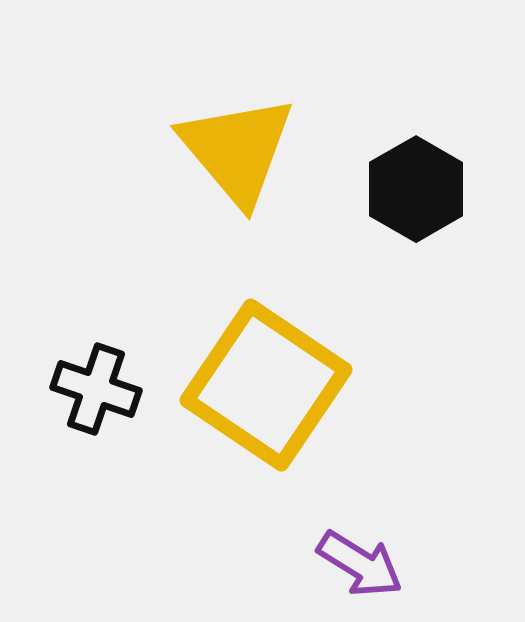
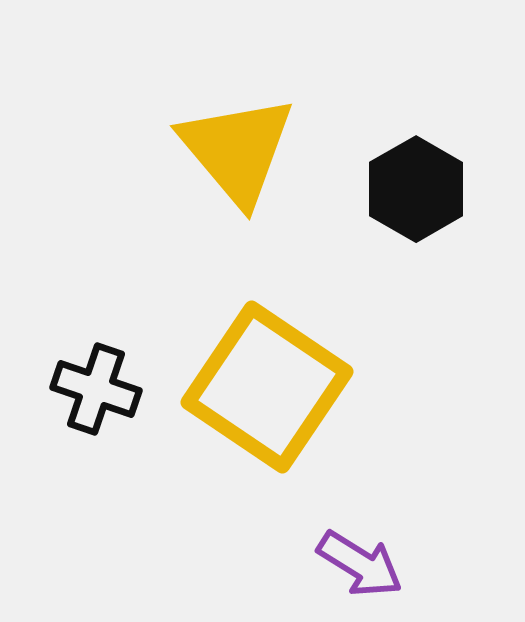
yellow square: moved 1 px right, 2 px down
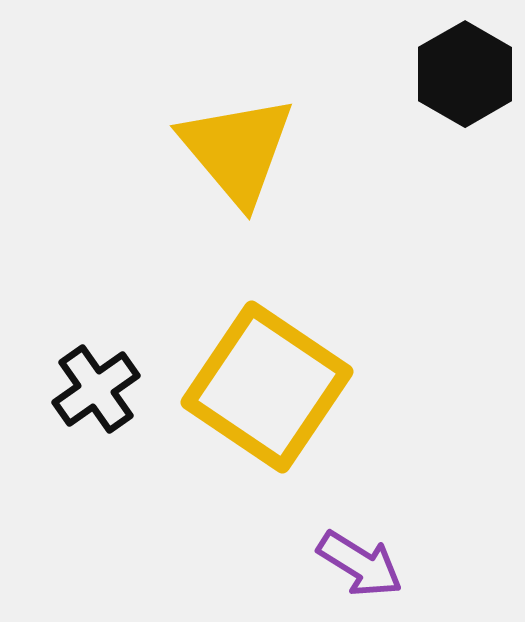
black hexagon: moved 49 px right, 115 px up
black cross: rotated 36 degrees clockwise
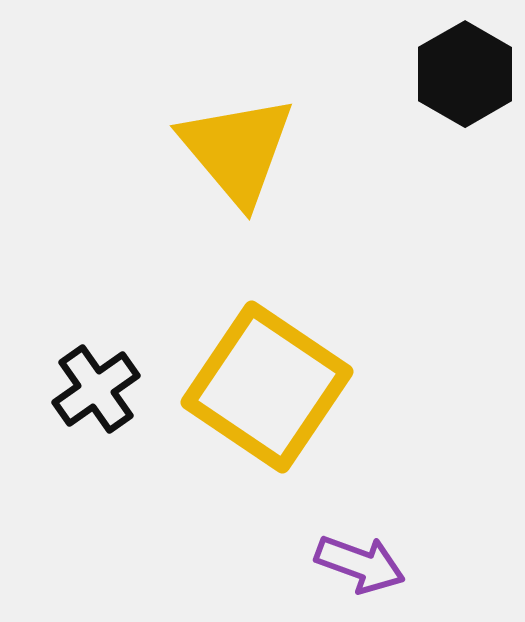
purple arrow: rotated 12 degrees counterclockwise
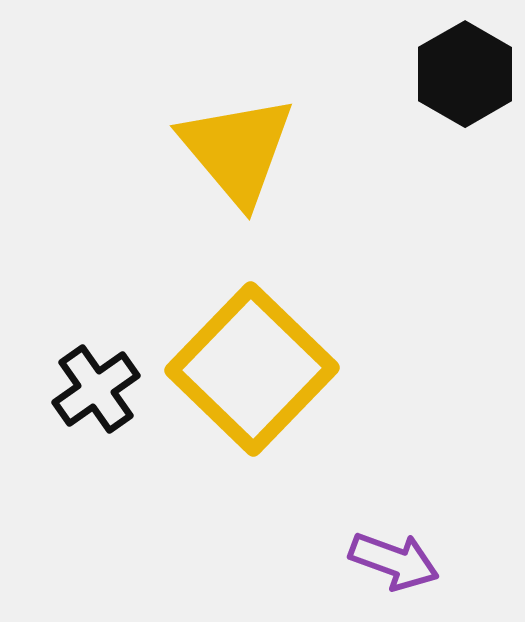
yellow square: moved 15 px left, 18 px up; rotated 10 degrees clockwise
purple arrow: moved 34 px right, 3 px up
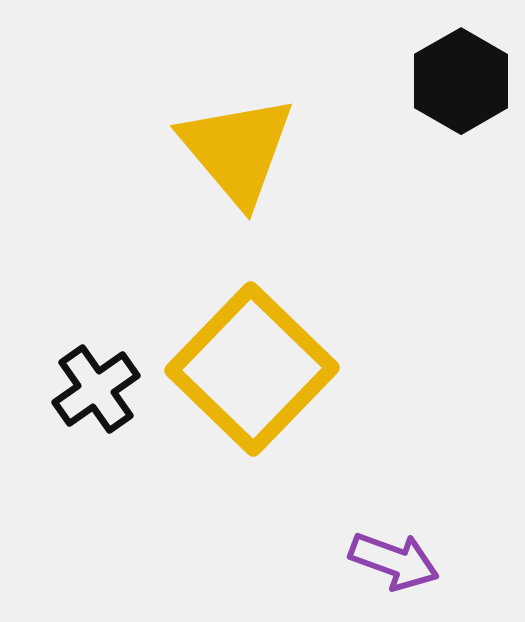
black hexagon: moved 4 px left, 7 px down
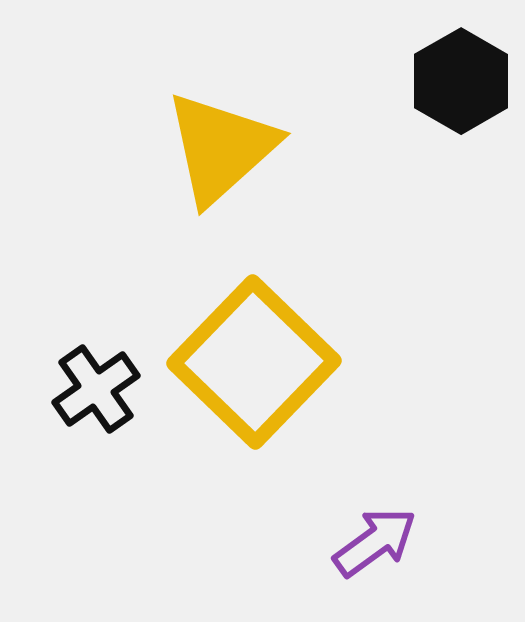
yellow triangle: moved 16 px left, 2 px up; rotated 28 degrees clockwise
yellow square: moved 2 px right, 7 px up
purple arrow: moved 19 px left, 19 px up; rotated 56 degrees counterclockwise
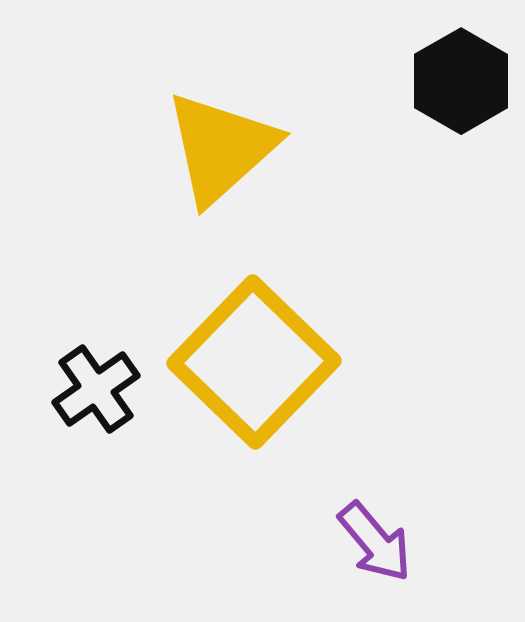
purple arrow: rotated 86 degrees clockwise
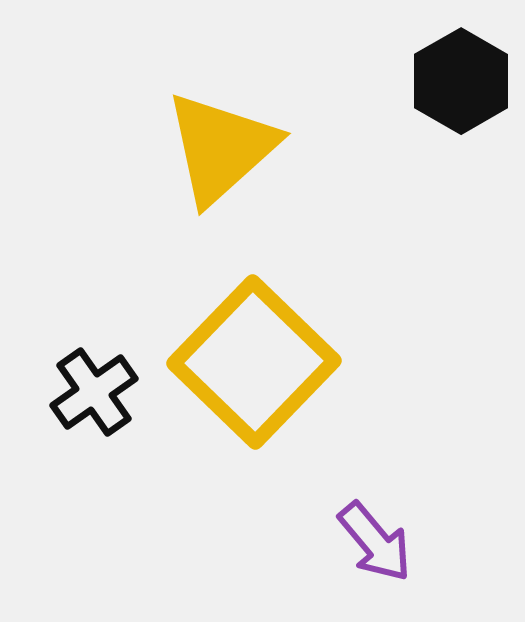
black cross: moved 2 px left, 3 px down
